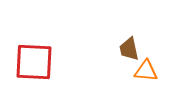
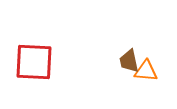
brown trapezoid: moved 12 px down
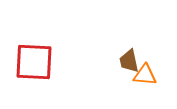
orange triangle: moved 1 px left, 4 px down
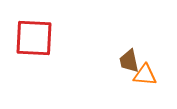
red square: moved 24 px up
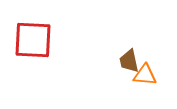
red square: moved 1 px left, 2 px down
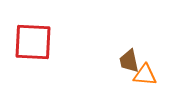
red square: moved 2 px down
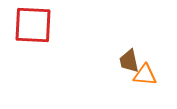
red square: moved 17 px up
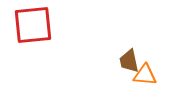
red square: rotated 9 degrees counterclockwise
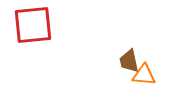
orange triangle: moved 1 px left
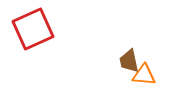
red square: moved 4 px down; rotated 18 degrees counterclockwise
